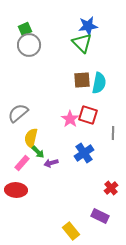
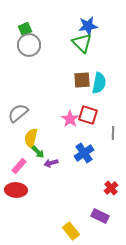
pink rectangle: moved 3 px left, 3 px down
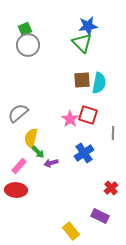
gray circle: moved 1 px left
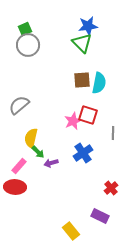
gray semicircle: moved 1 px right, 8 px up
pink star: moved 3 px right, 2 px down; rotated 12 degrees clockwise
blue cross: moved 1 px left
red ellipse: moved 1 px left, 3 px up
